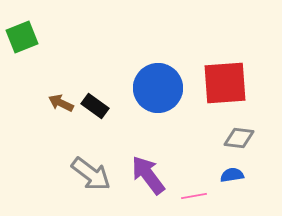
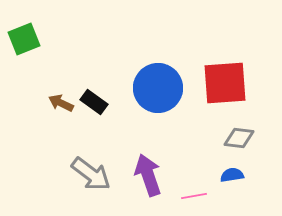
green square: moved 2 px right, 2 px down
black rectangle: moved 1 px left, 4 px up
purple arrow: rotated 18 degrees clockwise
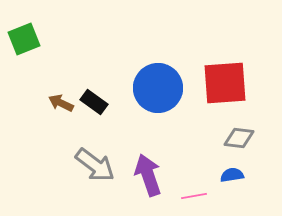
gray arrow: moved 4 px right, 9 px up
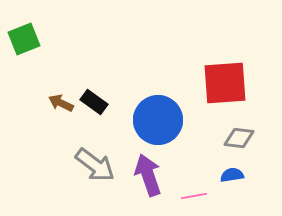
blue circle: moved 32 px down
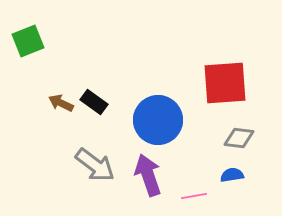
green square: moved 4 px right, 2 px down
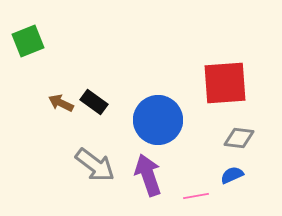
blue semicircle: rotated 15 degrees counterclockwise
pink line: moved 2 px right
